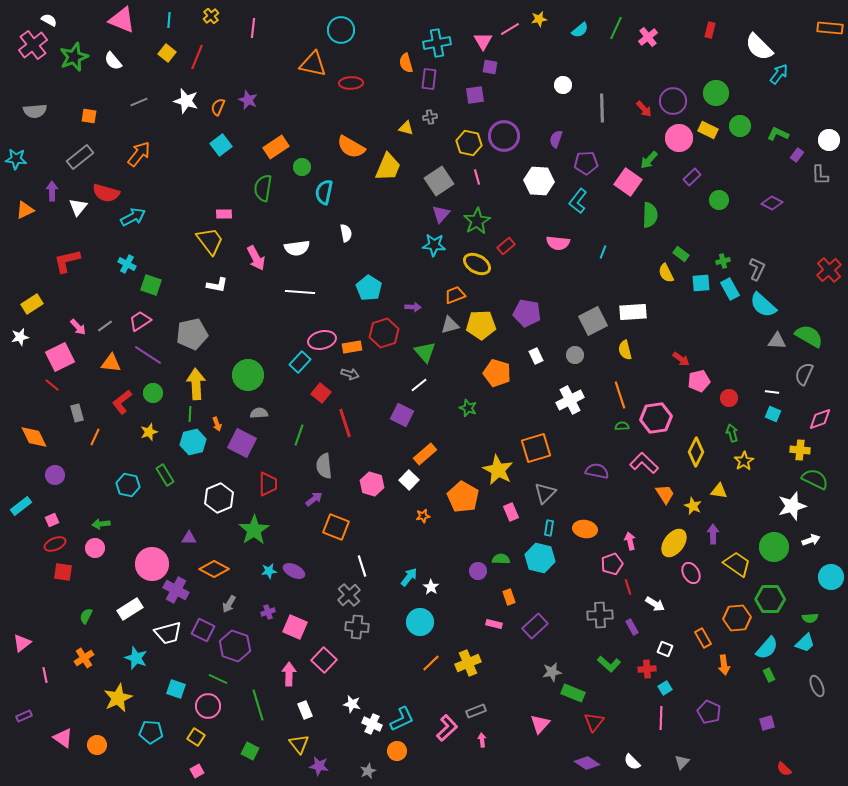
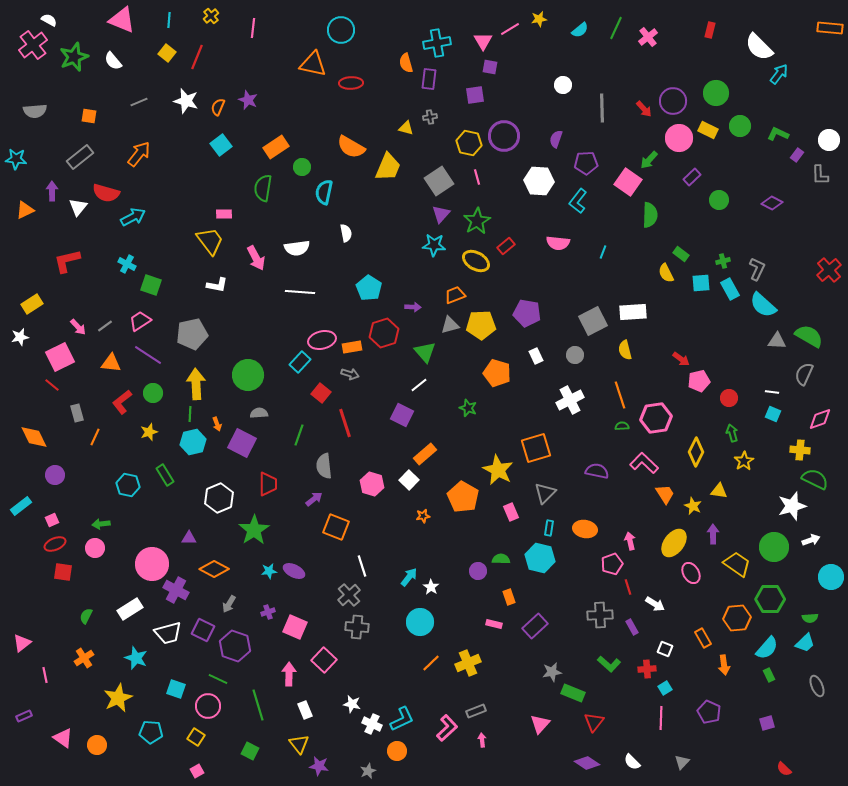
yellow ellipse at (477, 264): moved 1 px left, 3 px up
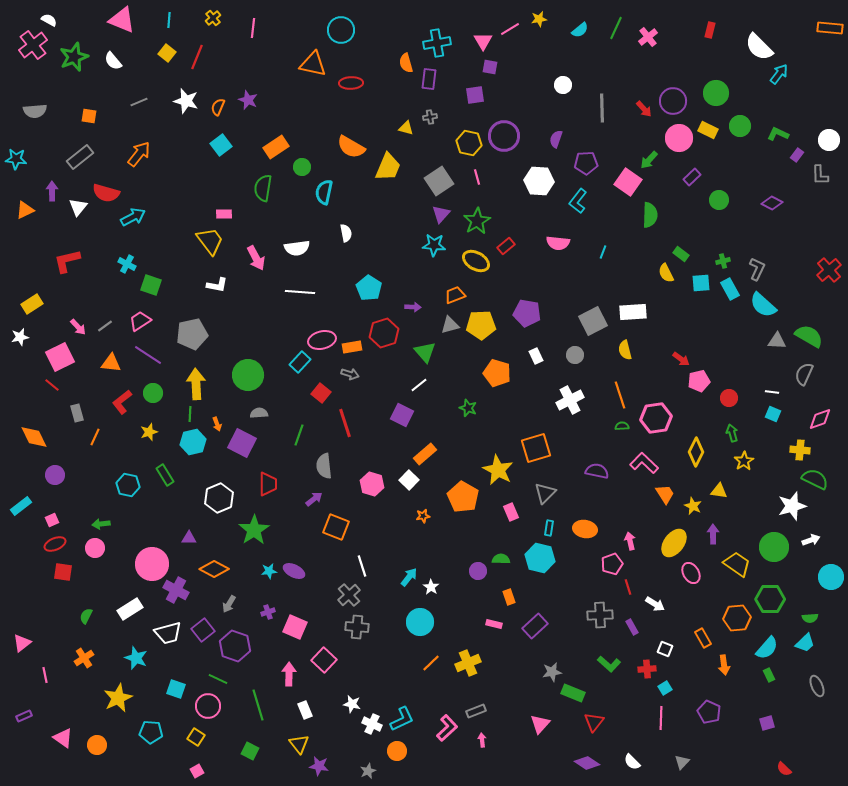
yellow cross at (211, 16): moved 2 px right, 2 px down
purple square at (203, 630): rotated 25 degrees clockwise
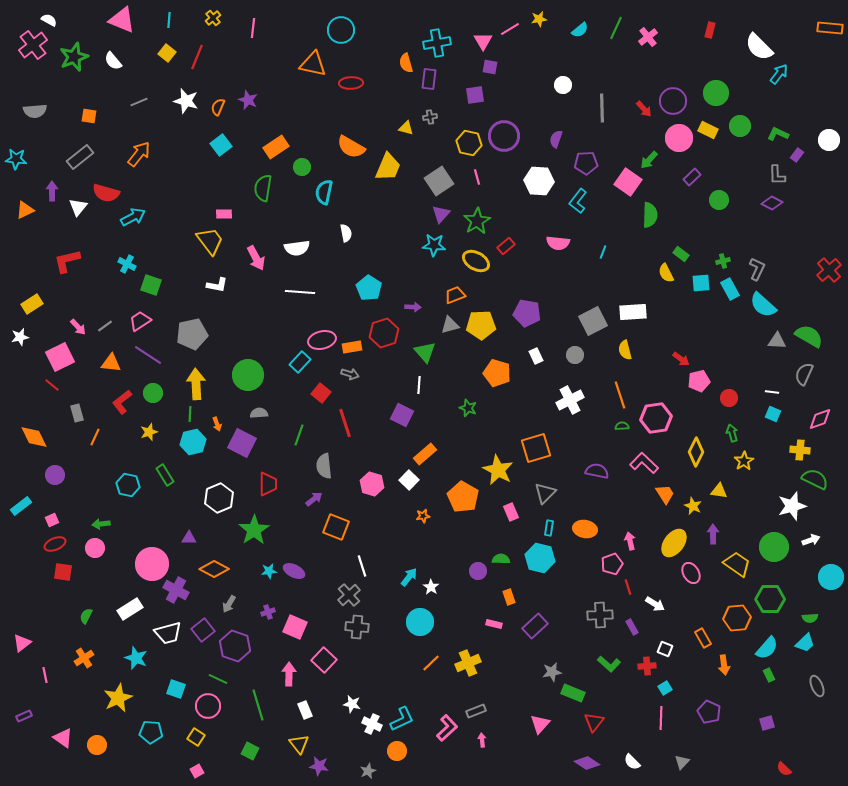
gray L-shape at (820, 175): moved 43 px left
white line at (419, 385): rotated 48 degrees counterclockwise
red cross at (647, 669): moved 3 px up
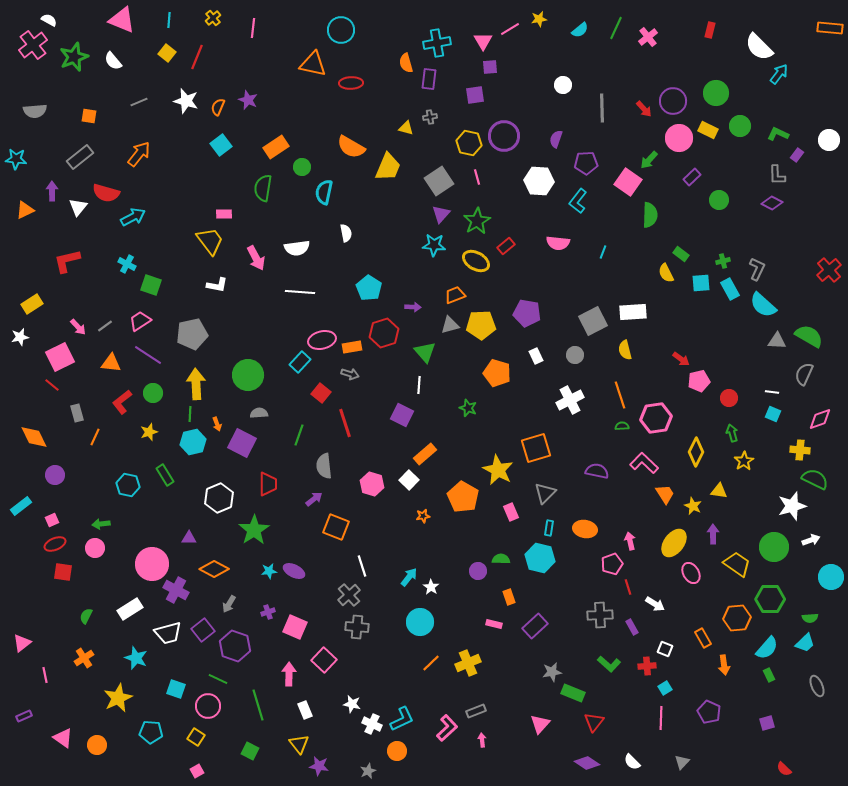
purple square at (490, 67): rotated 14 degrees counterclockwise
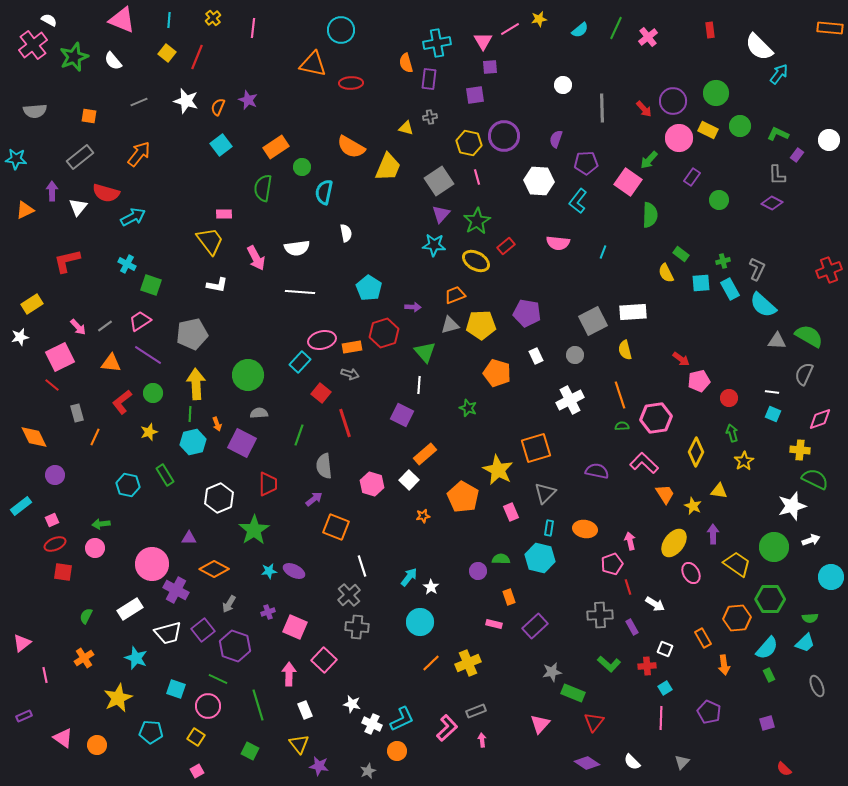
red rectangle at (710, 30): rotated 21 degrees counterclockwise
purple rectangle at (692, 177): rotated 12 degrees counterclockwise
red cross at (829, 270): rotated 20 degrees clockwise
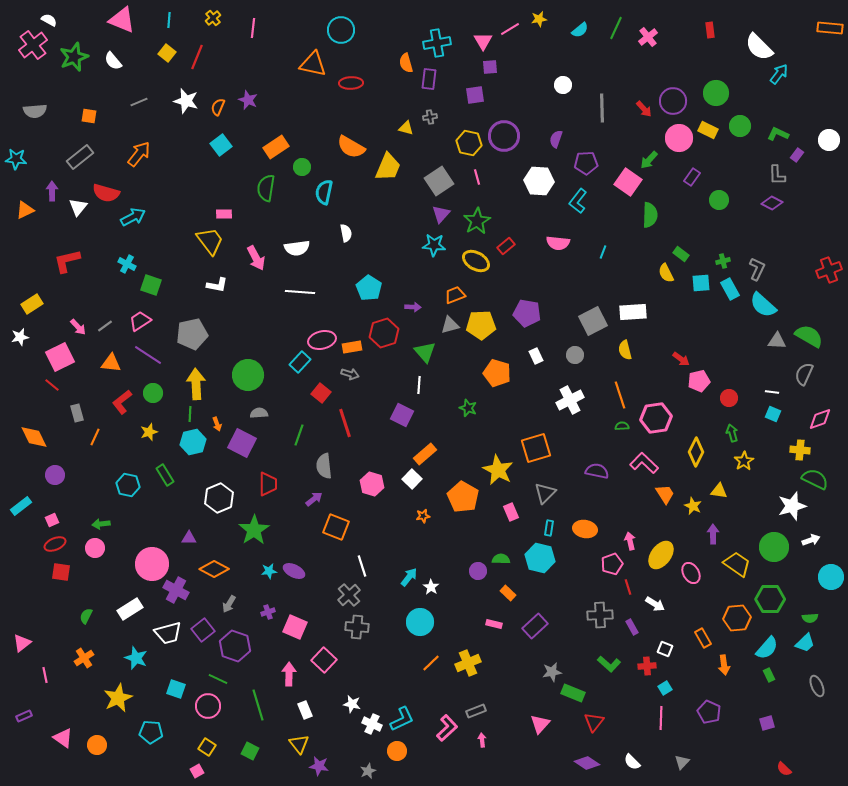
green semicircle at (263, 188): moved 3 px right
white square at (409, 480): moved 3 px right, 1 px up
yellow ellipse at (674, 543): moved 13 px left, 12 px down
red square at (63, 572): moved 2 px left
orange rectangle at (509, 597): moved 1 px left, 4 px up; rotated 28 degrees counterclockwise
yellow square at (196, 737): moved 11 px right, 10 px down
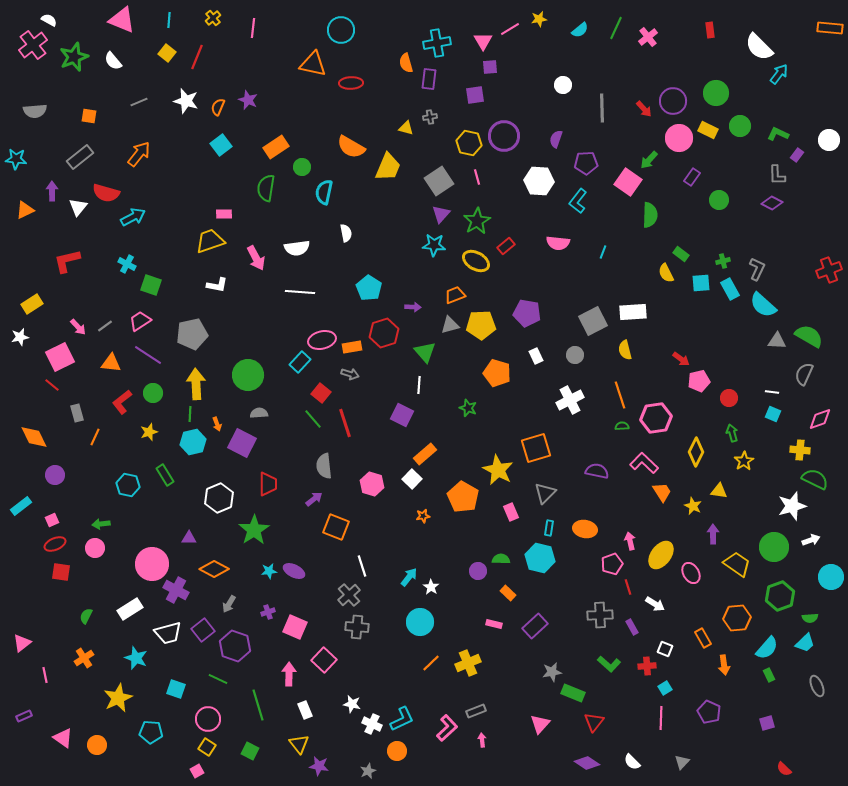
yellow trapezoid at (210, 241): rotated 72 degrees counterclockwise
green line at (299, 435): moved 14 px right, 16 px up; rotated 60 degrees counterclockwise
orange trapezoid at (665, 494): moved 3 px left, 2 px up
green hexagon at (770, 599): moved 10 px right, 3 px up; rotated 20 degrees counterclockwise
pink circle at (208, 706): moved 13 px down
